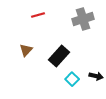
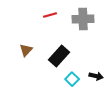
red line: moved 12 px right
gray cross: rotated 15 degrees clockwise
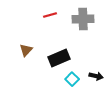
black rectangle: moved 2 px down; rotated 25 degrees clockwise
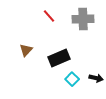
red line: moved 1 px left, 1 px down; rotated 64 degrees clockwise
black arrow: moved 2 px down
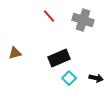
gray cross: moved 1 px down; rotated 20 degrees clockwise
brown triangle: moved 11 px left, 3 px down; rotated 32 degrees clockwise
cyan square: moved 3 px left, 1 px up
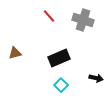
cyan square: moved 8 px left, 7 px down
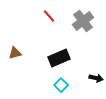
gray cross: moved 1 px down; rotated 35 degrees clockwise
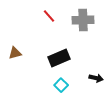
gray cross: moved 1 px up; rotated 35 degrees clockwise
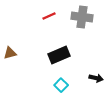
red line: rotated 72 degrees counterclockwise
gray cross: moved 1 px left, 3 px up; rotated 10 degrees clockwise
brown triangle: moved 5 px left
black rectangle: moved 3 px up
